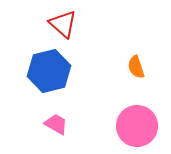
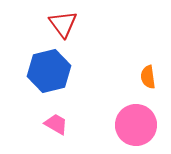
red triangle: rotated 12 degrees clockwise
orange semicircle: moved 12 px right, 10 px down; rotated 10 degrees clockwise
pink circle: moved 1 px left, 1 px up
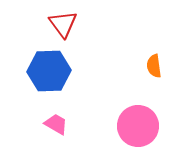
blue hexagon: rotated 12 degrees clockwise
orange semicircle: moved 6 px right, 11 px up
pink circle: moved 2 px right, 1 px down
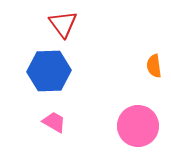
pink trapezoid: moved 2 px left, 2 px up
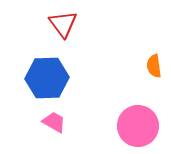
blue hexagon: moved 2 px left, 7 px down
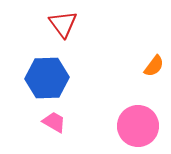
orange semicircle: rotated 135 degrees counterclockwise
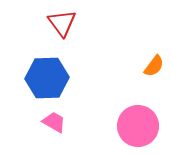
red triangle: moved 1 px left, 1 px up
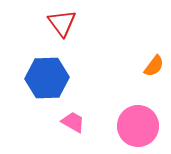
pink trapezoid: moved 19 px right
